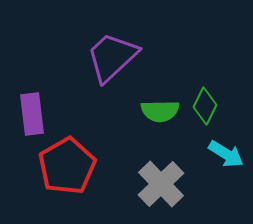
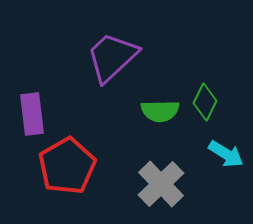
green diamond: moved 4 px up
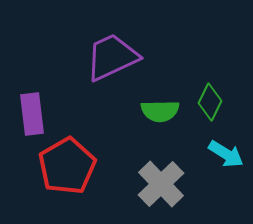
purple trapezoid: rotated 18 degrees clockwise
green diamond: moved 5 px right
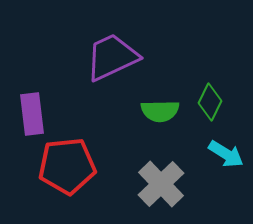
red pentagon: rotated 24 degrees clockwise
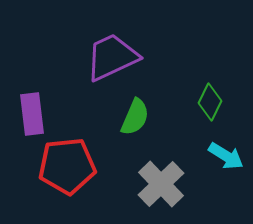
green semicircle: moved 25 px left, 6 px down; rotated 66 degrees counterclockwise
cyan arrow: moved 2 px down
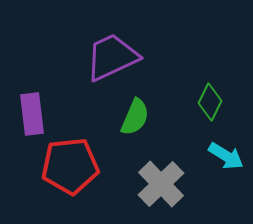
red pentagon: moved 3 px right
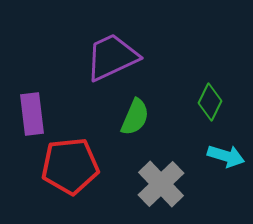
cyan arrow: rotated 15 degrees counterclockwise
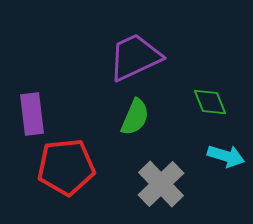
purple trapezoid: moved 23 px right
green diamond: rotated 48 degrees counterclockwise
red pentagon: moved 4 px left, 1 px down
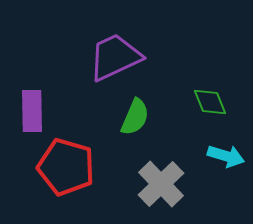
purple trapezoid: moved 20 px left
purple rectangle: moved 3 px up; rotated 6 degrees clockwise
red pentagon: rotated 22 degrees clockwise
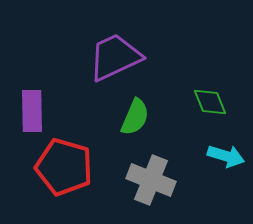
red pentagon: moved 2 px left
gray cross: moved 10 px left, 4 px up; rotated 24 degrees counterclockwise
